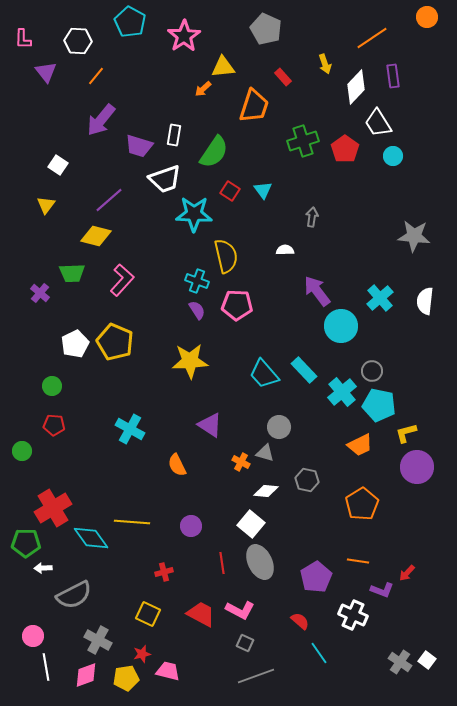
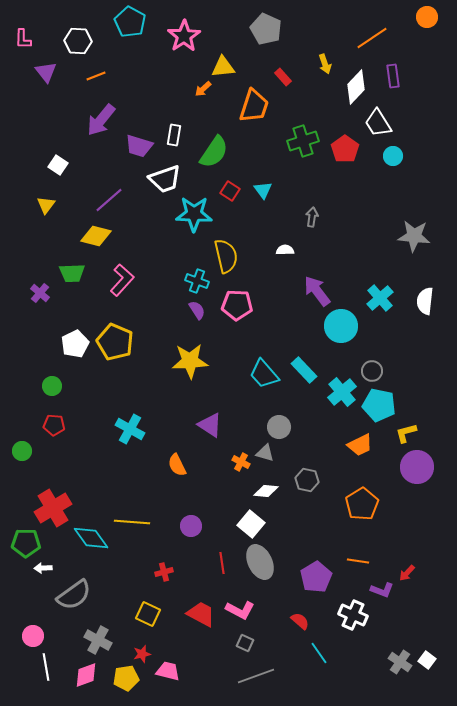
orange line at (96, 76): rotated 30 degrees clockwise
gray semicircle at (74, 595): rotated 9 degrees counterclockwise
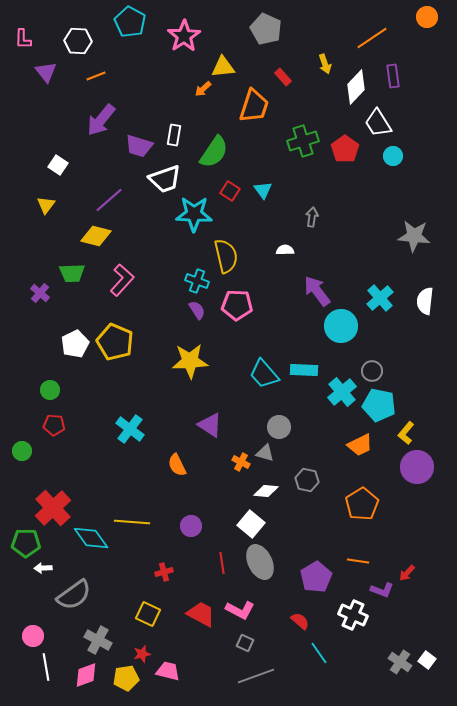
cyan rectangle at (304, 370): rotated 44 degrees counterclockwise
green circle at (52, 386): moved 2 px left, 4 px down
cyan cross at (130, 429): rotated 8 degrees clockwise
yellow L-shape at (406, 433): rotated 35 degrees counterclockwise
red cross at (53, 508): rotated 12 degrees counterclockwise
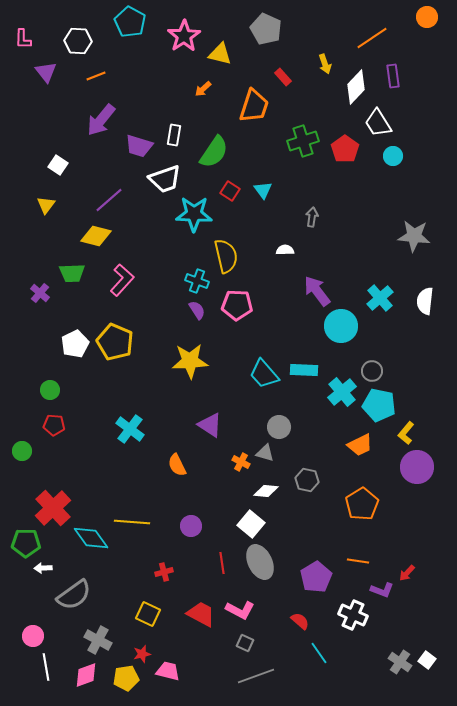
yellow triangle at (223, 67): moved 3 px left, 13 px up; rotated 20 degrees clockwise
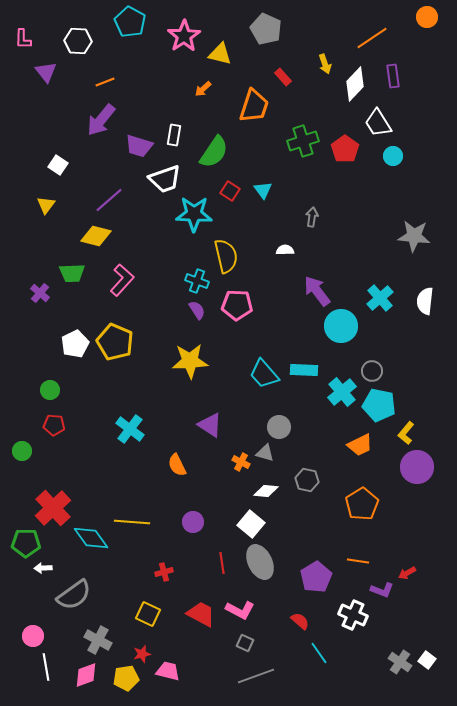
orange line at (96, 76): moved 9 px right, 6 px down
white diamond at (356, 87): moved 1 px left, 3 px up
purple circle at (191, 526): moved 2 px right, 4 px up
red arrow at (407, 573): rotated 18 degrees clockwise
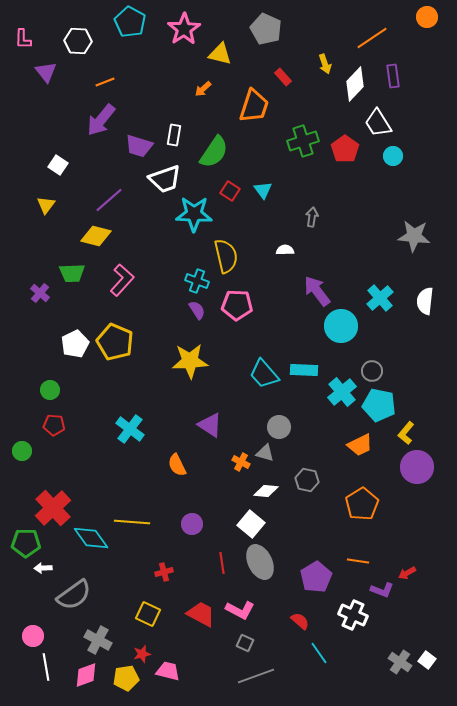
pink star at (184, 36): moved 7 px up
purple circle at (193, 522): moved 1 px left, 2 px down
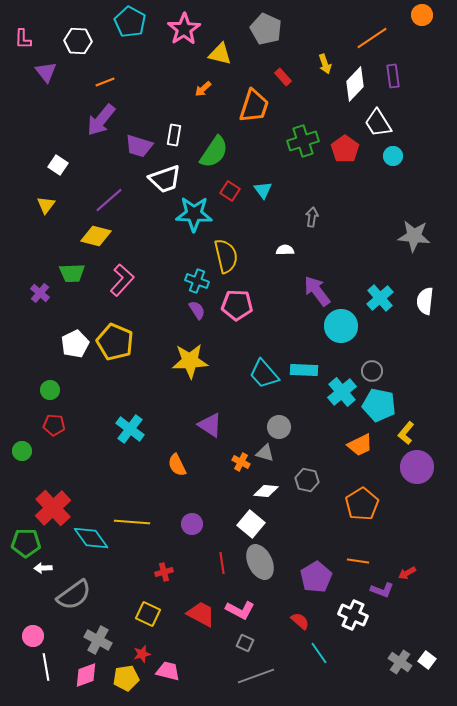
orange circle at (427, 17): moved 5 px left, 2 px up
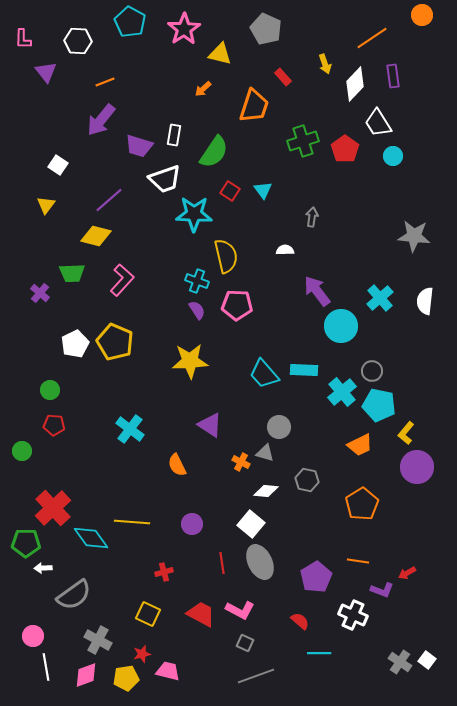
cyan line at (319, 653): rotated 55 degrees counterclockwise
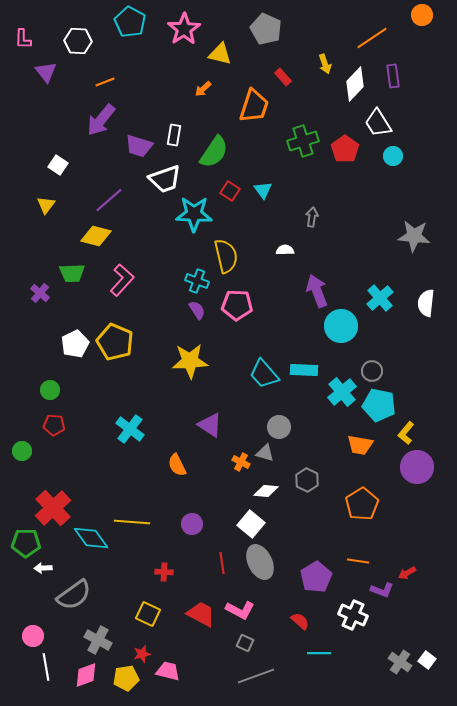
purple arrow at (317, 291): rotated 16 degrees clockwise
white semicircle at (425, 301): moved 1 px right, 2 px down
orange trapezoid at (360, 445): rotated 36 degrees clockwise
gray hexagon at (307, 480): rotated 15 degrees clockwise
red cross at (164, 572): rotated 18 degrees clockwise
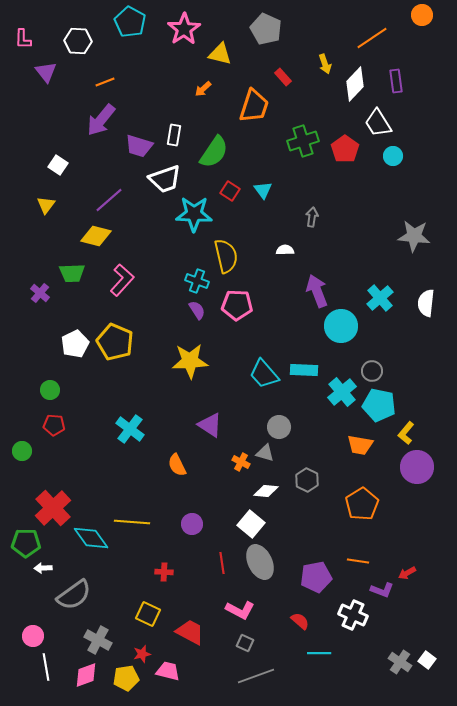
purple rectangle at (393, 76): moved 3 px right, 5 px down
purple pentagon at (316, 577): rotated 20 degrees clockwise
red trapezoid at (201, 614): moved 11 px left, 18 px down
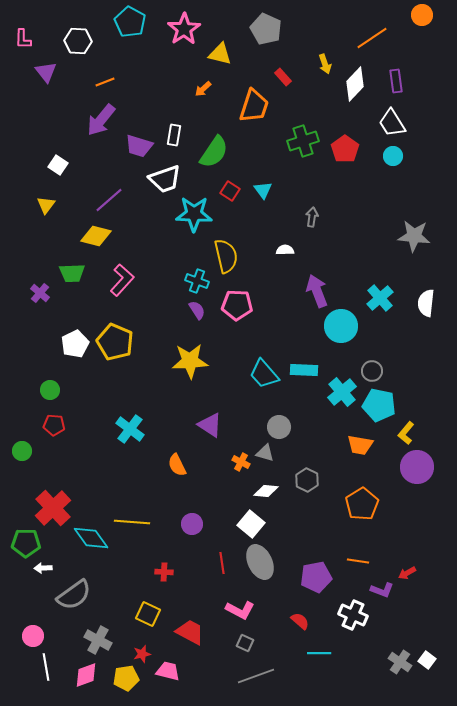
white trapezoid at (378, 123): moved 14 px right
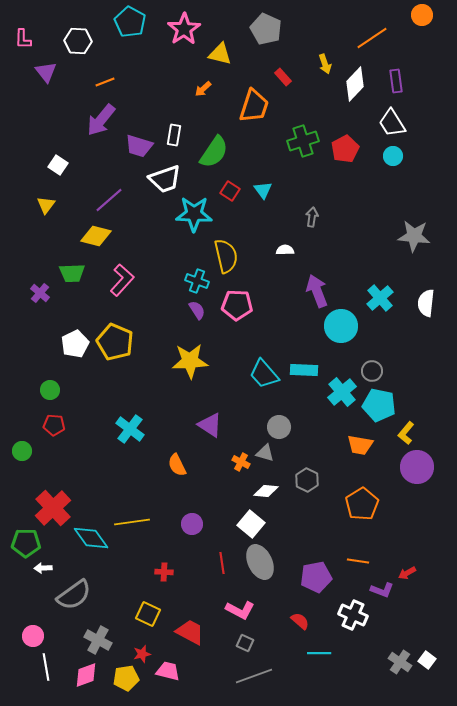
red pentagon at (345, 149): rotated 8 degrees clockwise
yellow line at (132, 522): rotated 12 degrees counterclockwise
gray line at (256, 676): moved 2 px left
